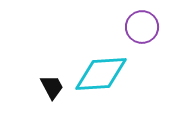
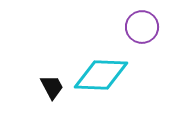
cyan diamond: moved 1 px down; rotated 6 degrees clockwise
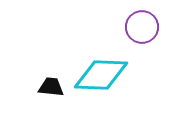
black trapezoid: moved 1 px left; rotated 56 degrees counterclockwise
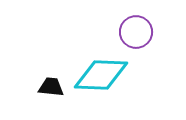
purple circle: moved 6 px left, 5 px down
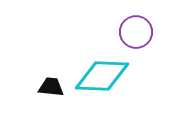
cyan diamond: moved 1 px right, 1 px down
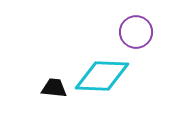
black trapezoid: moved 3 px right, 1 px down
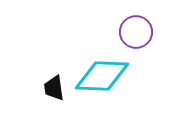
black trapezoid: rotated 104 degrees counterclockwise
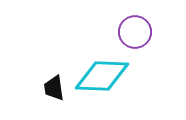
purple circle: moved 1 px left
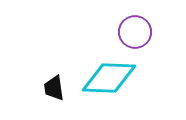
cyan diamond: moved 7 px right, 2 px down
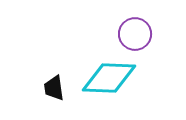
purple circle: moved 2 px down
